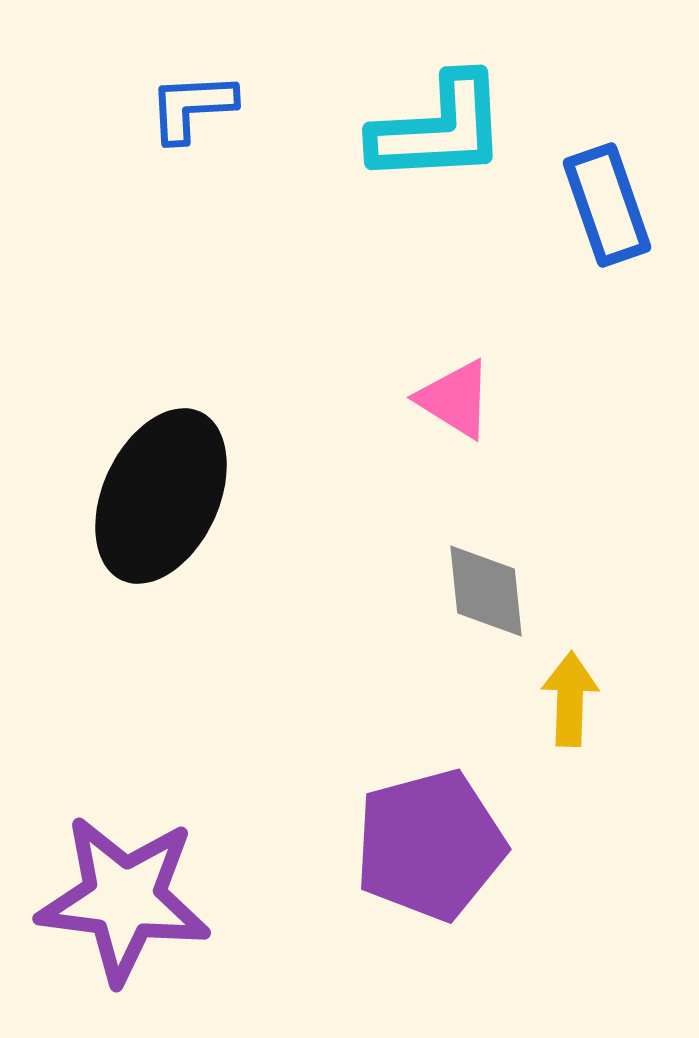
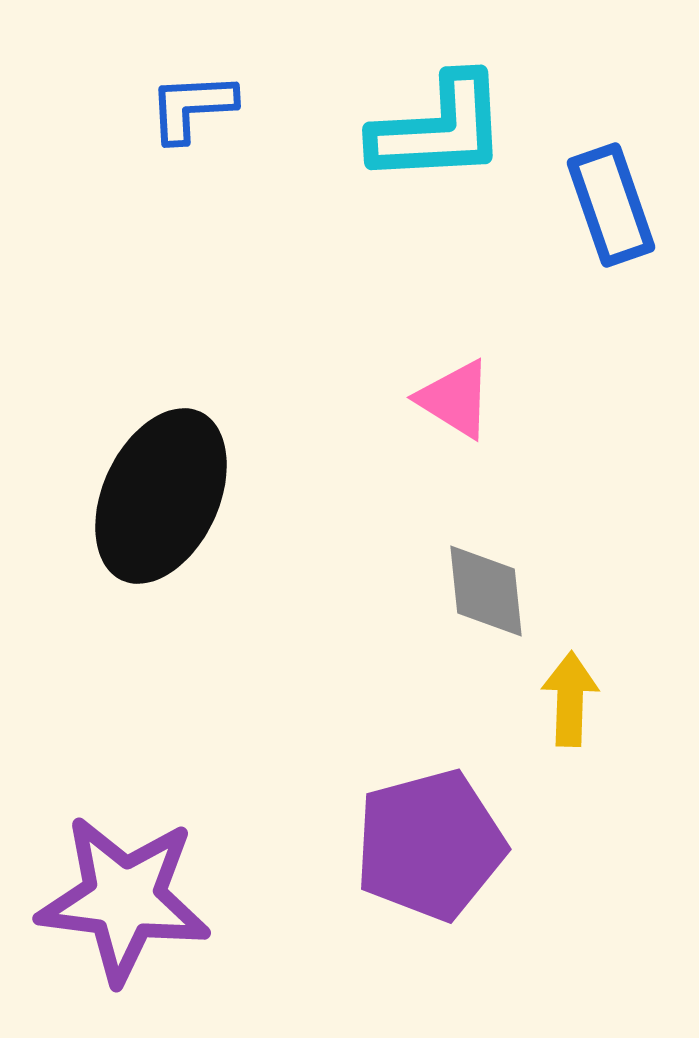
blue rectangle: moved 4 px right
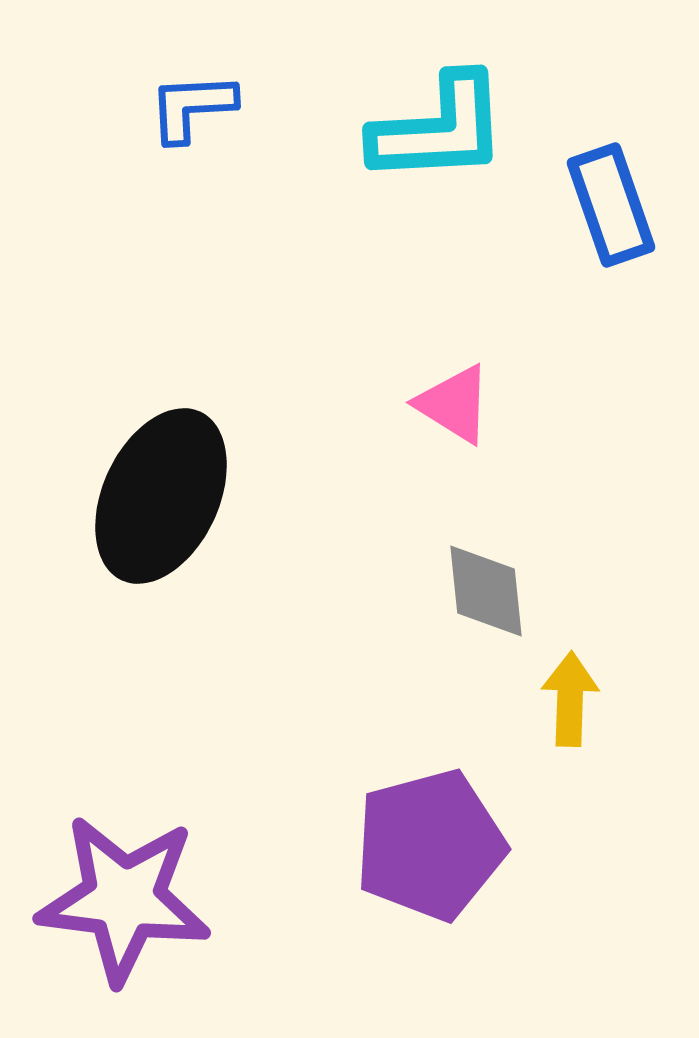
pink triangle: moved 1 px left, 5 px down
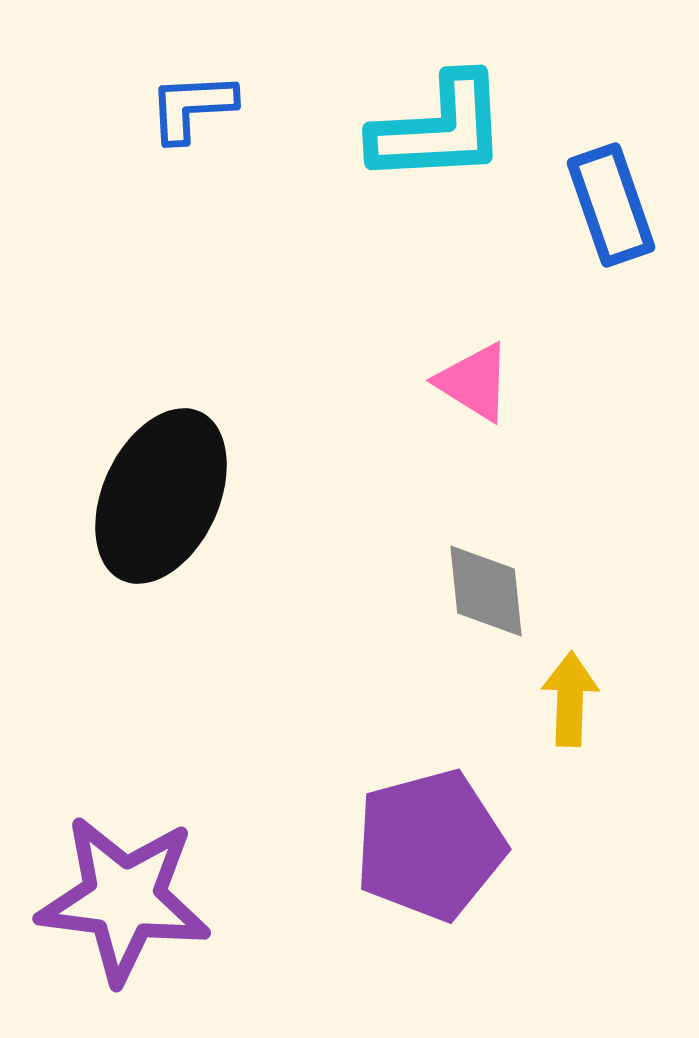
pink triangle: moved 20 px right, 22 px up
